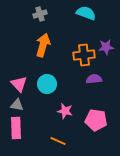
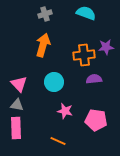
gray cross: moved 5 px right
cyan circle: moved 7 px right, 2 px up
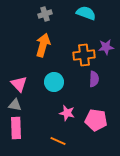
purple semicircle: rotated 98 degrees clockwise
gray triangle: moved 2 px left
pink star: moved 2 px right, 2 px down
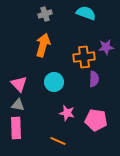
orange cross: moved 2 px down
gray triangle: moved 3 px right
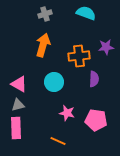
orange cross: moved 5 px left, 1 px up
pink triangle: rotated 18 degrees counterclockwise
gray triangle: rotated 24 degrees counterclockwise
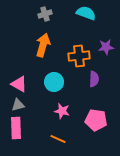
pink star: moved 5 px left, 2 px up
orange line: moved 2 px up
